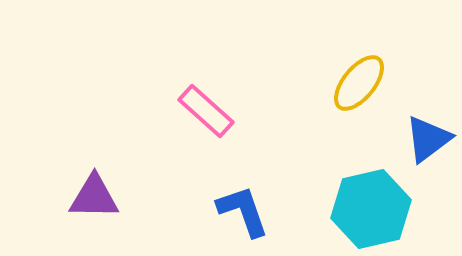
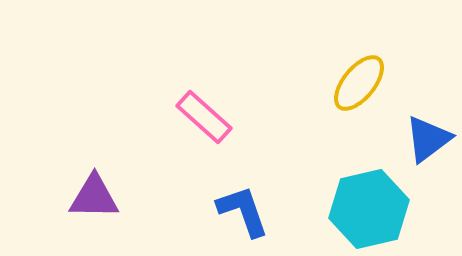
pink rectangle: moved 2 px left, 6 px down
cyan hexagon: moved 2 px left
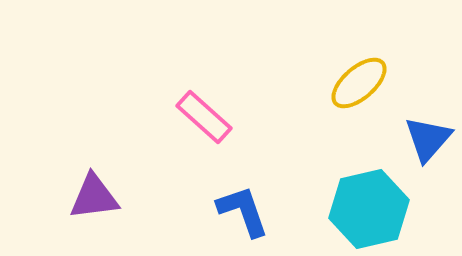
yellow ellipse: rotated 10 degrees clockwise
blue triangle: rotated 12 degrees counterclockwise
purple triangle: rotated 8 degrees counterclockwise
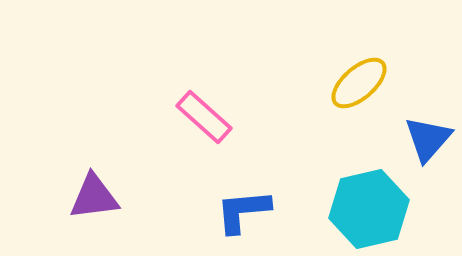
blue L-shape: rotated 76 degrees counterclockwise
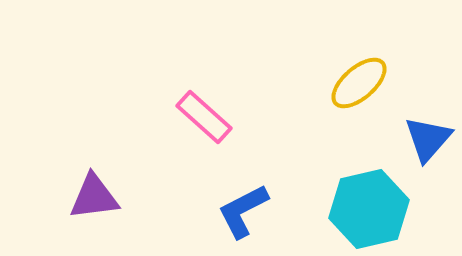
blue L-shape: rotated 22 degrees counterclockwise
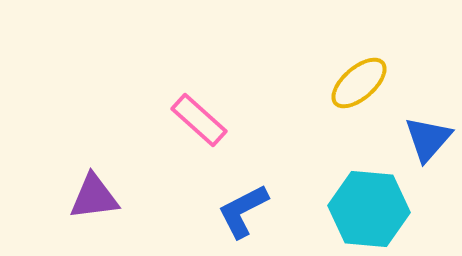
pink rectangle: moved 5 px left, 3 px down
cyan hexagon: rotated 18 degrees clockwise
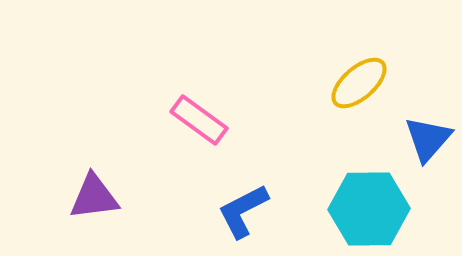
pink rectangle: rotated 6 degrees counterclockwise
cyan hexagon: rotated 6 degrees counterclockwise
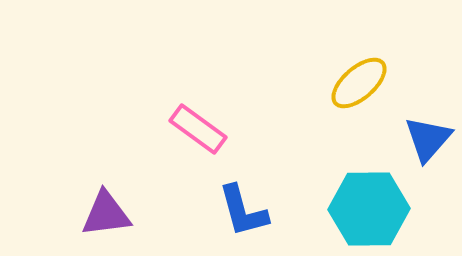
pink rectangle: moved 1 px left, 9 px down
purple triangle: moved 12 px right, 17 px down
blue L-shape: rotated 78 degrees counterclockwise
